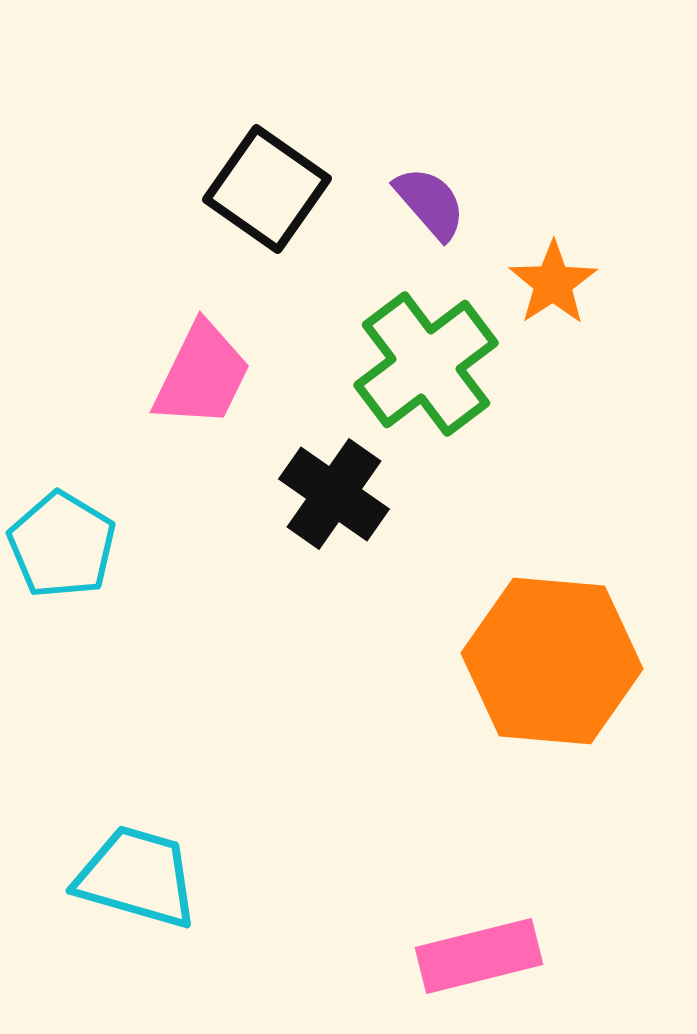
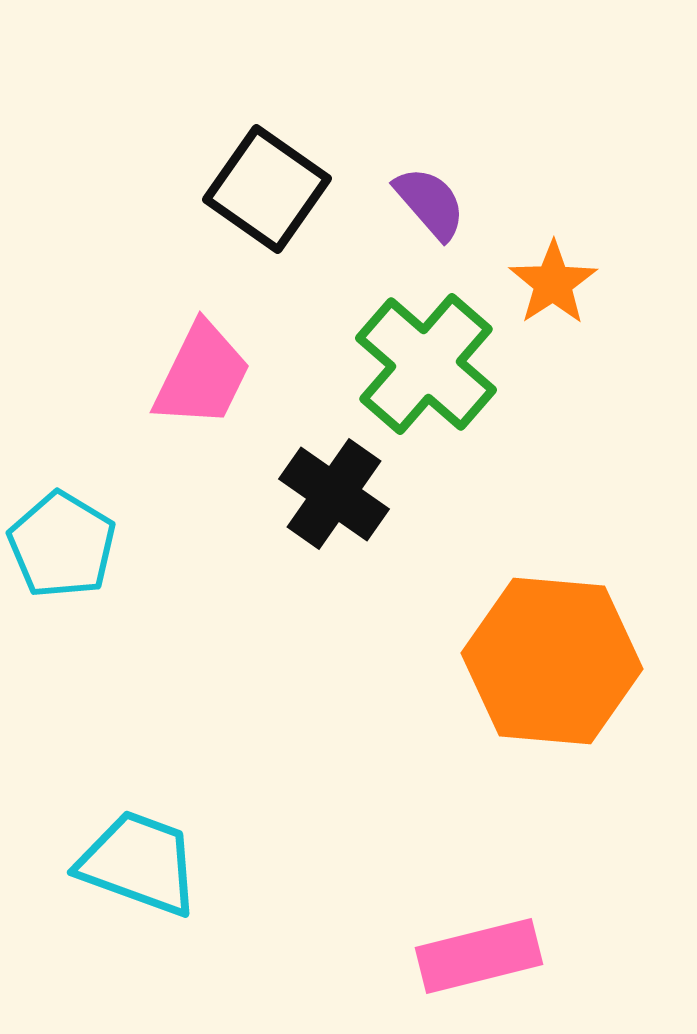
green cross: rotated 12 degrees counterclockwise
cyan trapezoid: moved 2 px right, 14 px up; rotated 4 degrees clockwise
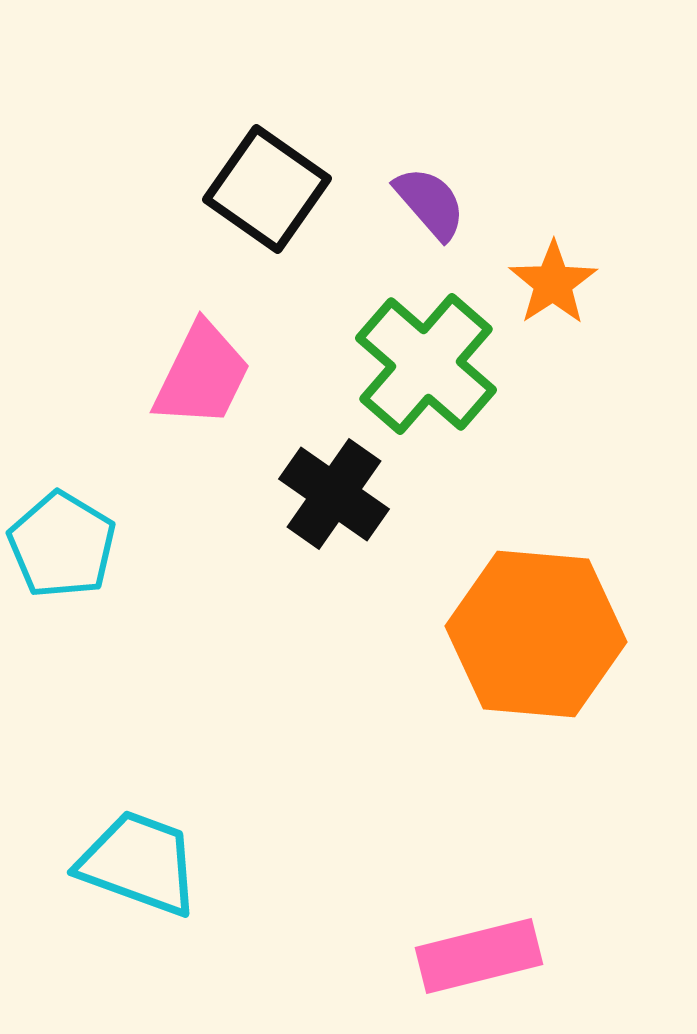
orange hexagon: moved 16 px left, 27 px up
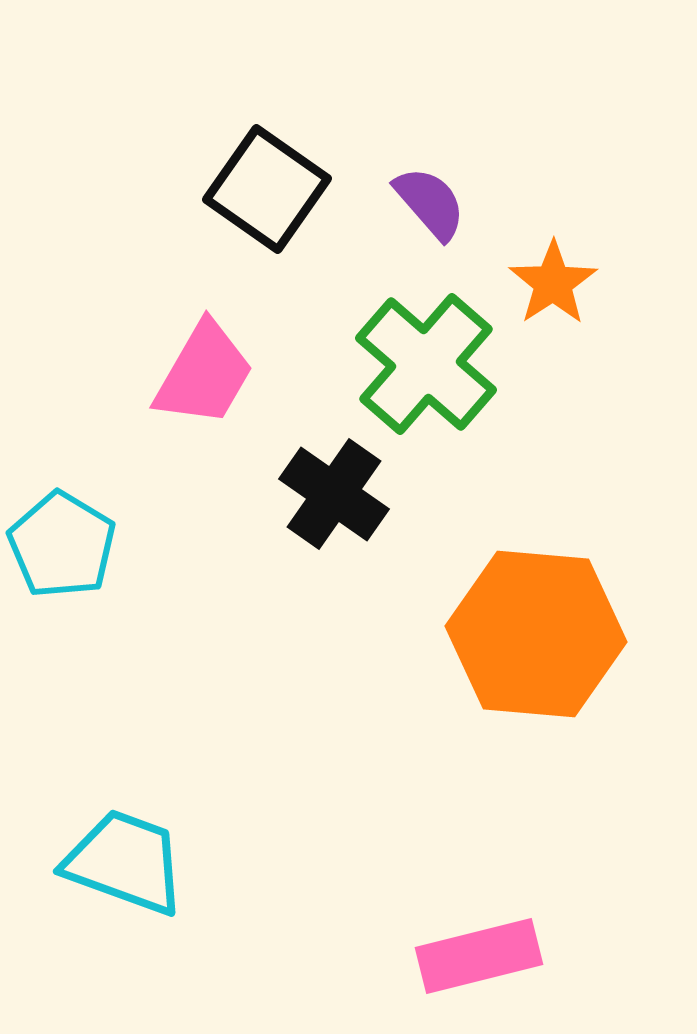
pink trapezoid: moved 2 px right, 1 px up; rotated 4 degrees clockwise
cyan trapezoid: moved 14 px left, 1 px up
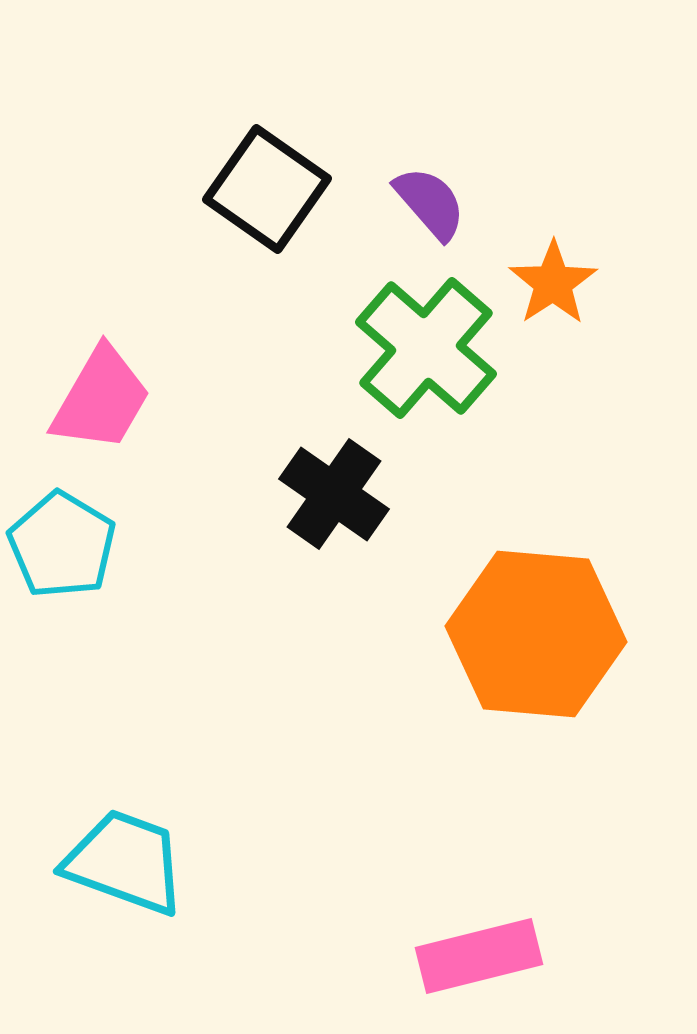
green cross: moved 16 px up
pink trapezoid: moved 103 px left, 25 px down
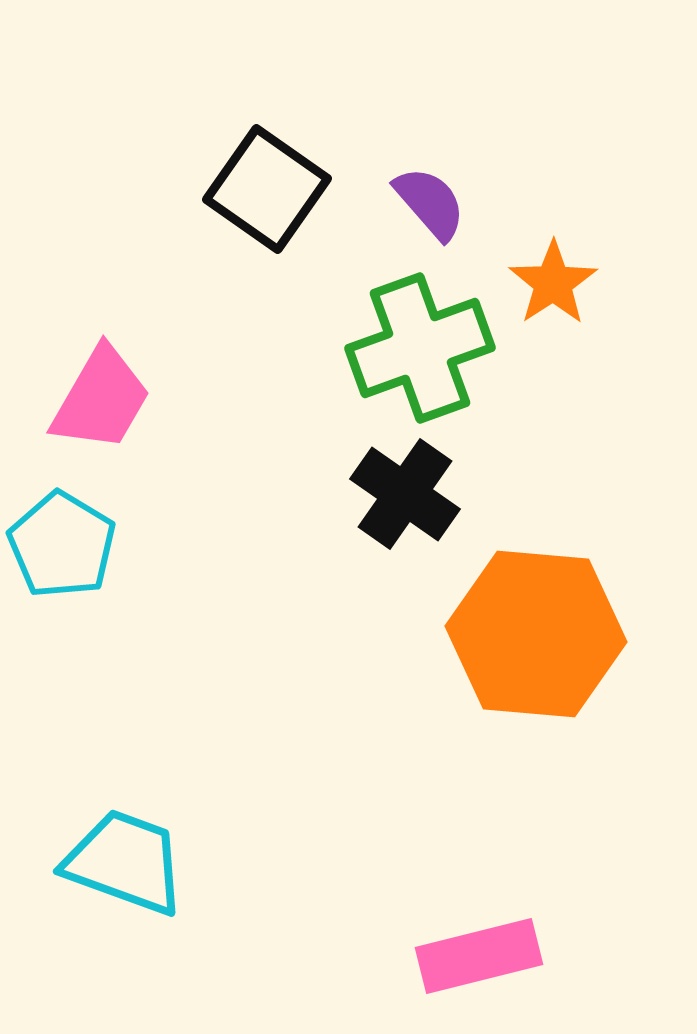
green cross: moved 6 px left; rotated 29 degrees clockwise
black cross: moved 71 px right
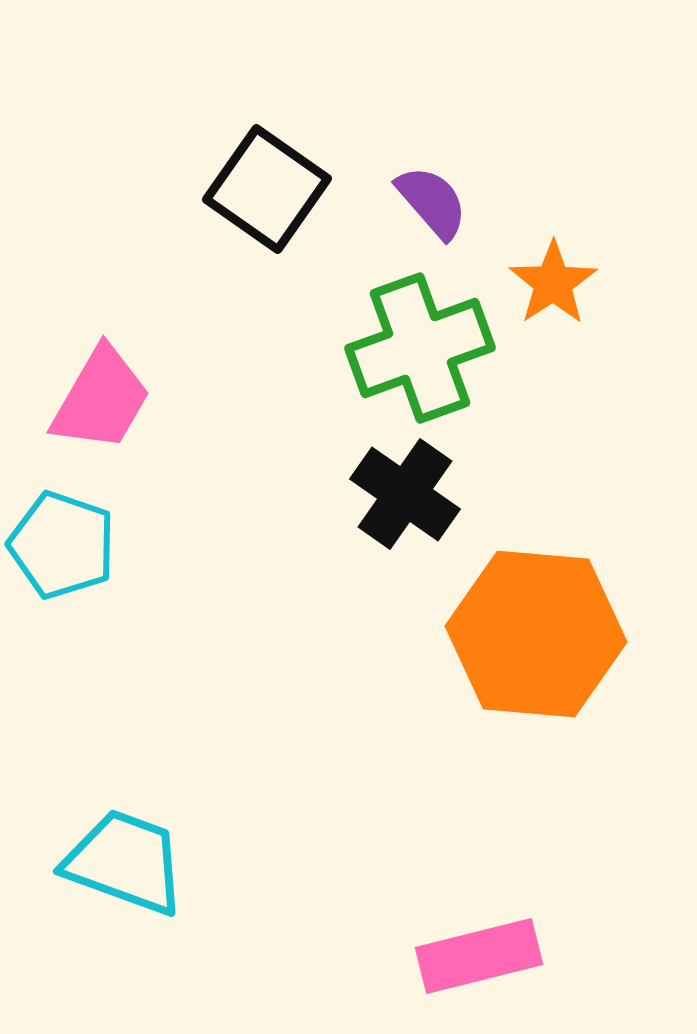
purple semicircle: moved 2 px right, 1 px up
cyan pentagon: rotated 12 degrees counterclockwise
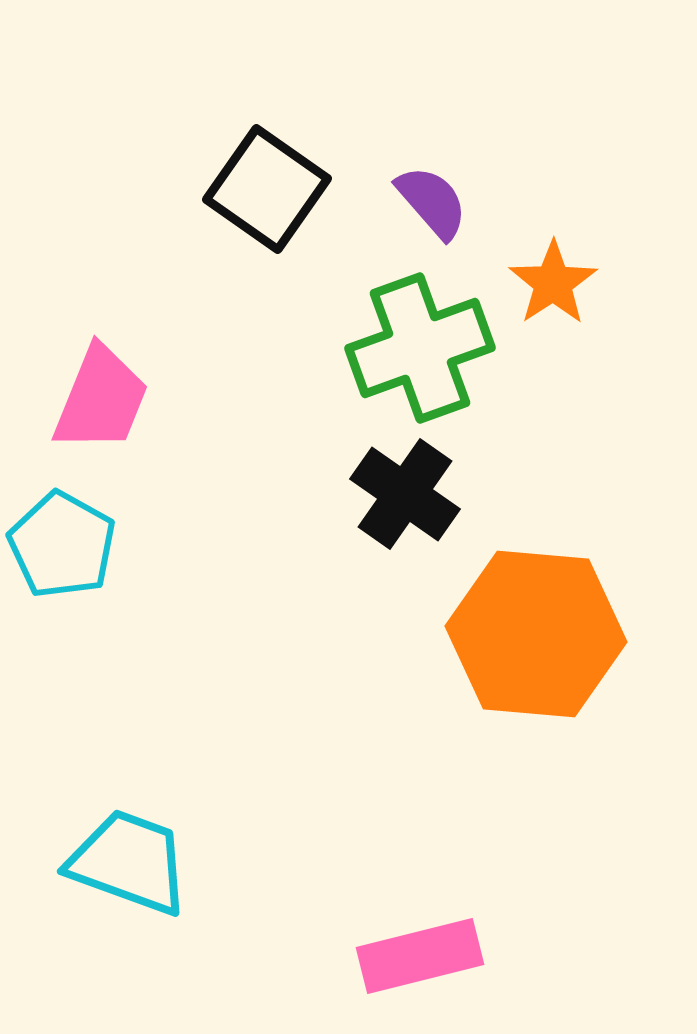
pink trapezoid: rotated 8 degrees counterclockwise
cyan pentagon: rotated 10 degrees clockwise
cyan trapezoid: moved 4 px right
pink rectangle: moved 59 px left
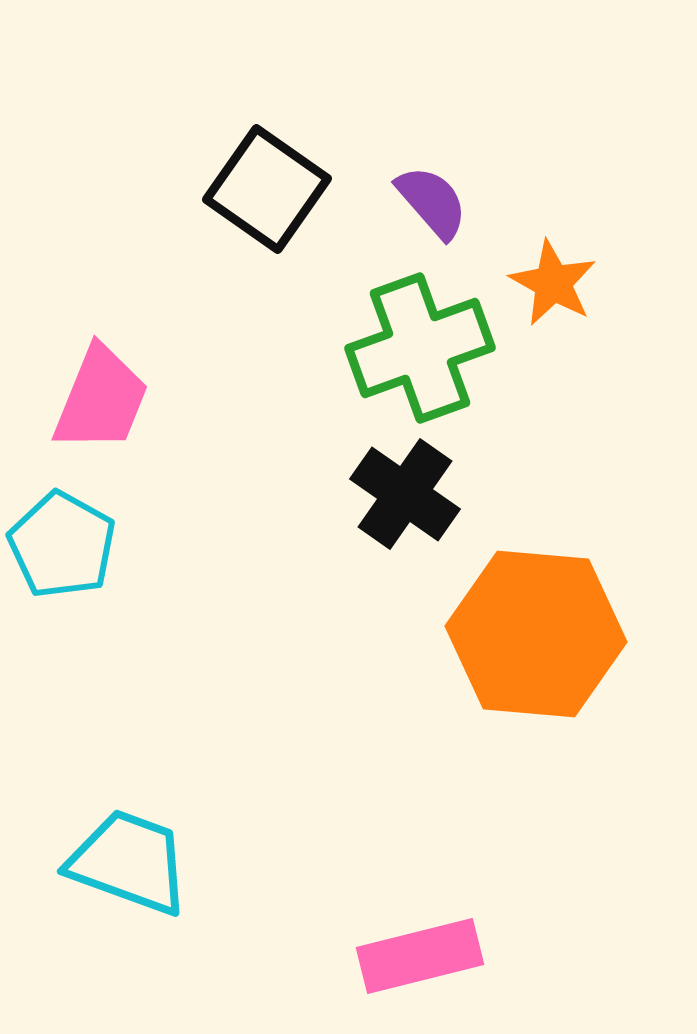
orange star: rotated 10 degrees counterclockwise
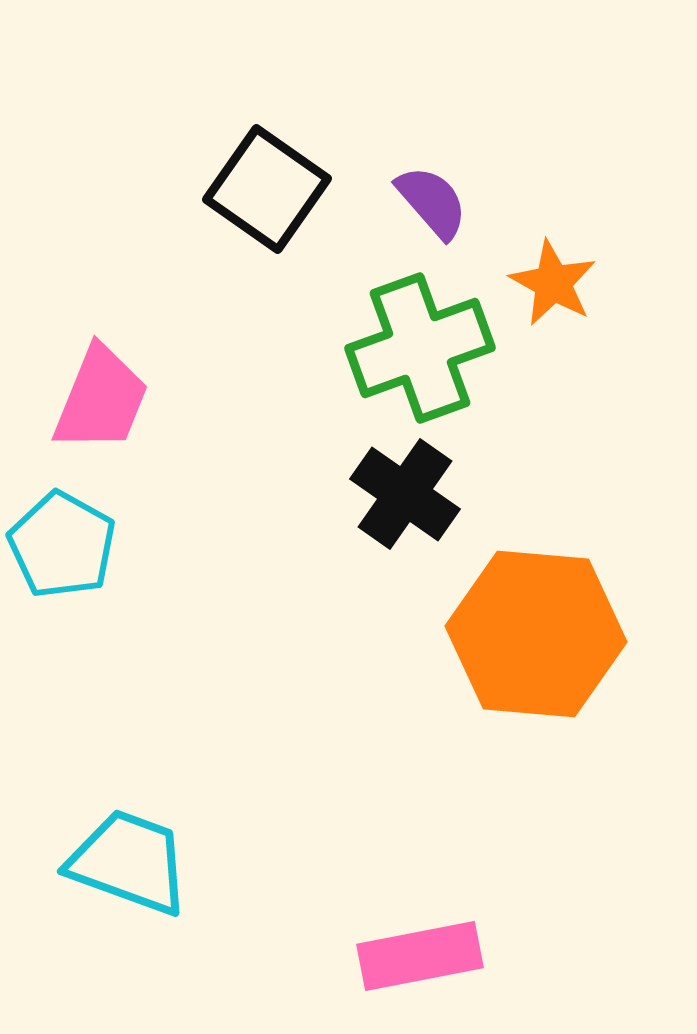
pink rectangle: rotated 3 degrees clockwise
